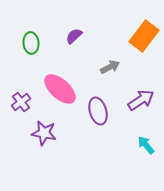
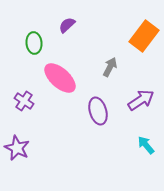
purple semicircle: moved 7 px left, 11 px up
green ellipse: moved 3 px right
gray arrow: rotated 36 degrees counterclockwise
pink ellipse: moved 11 px up
purple cross: moved 3 px right, 1 px up; rotated 18 degrees counterclockwise
purple star: moved 27 px left, 15 px down; rotated 15 degrees clockwise
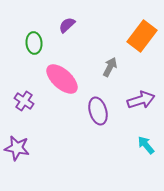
orange rectangle: moved 2 px left
pink ellipse: moved 2 px right, 1 px down
purple arrow: rotated 16 degrees clockwise
purple star: rotated 15 degrees counterclockwise
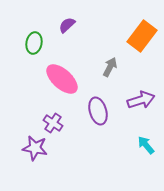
green ellipse: rotated 15 degrees clockwise
purple cross: moved 29 px right, 22 px down
purple star: moved 18 px right
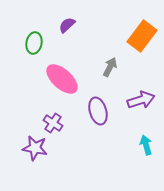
cyan arrow: rotated 24 degrees clockwise
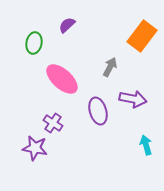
purple arrow: moved 8 px left, 1 px up; rotated 28 degrees clockwise
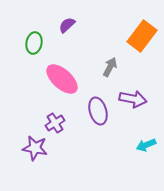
purple cross: moved 2 px right; rotated 24 degrees clockwise
cyan arrow: rotated 96 degrees counterclockwise
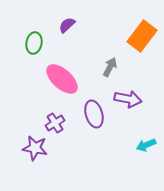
purple arrow: moved 5 px left
purple ellipse: moved 4 px left, 3 px down
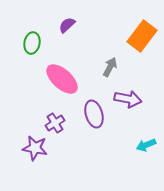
green ellipse: moved 2 px left
